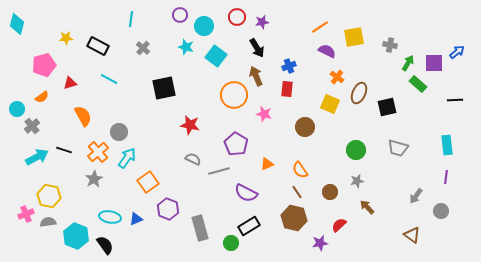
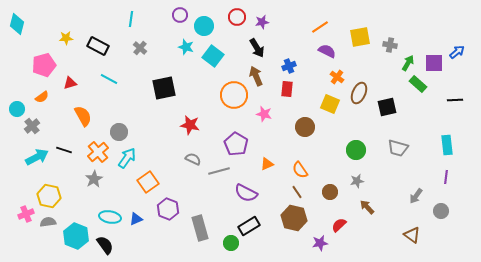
yellow square at (354, 37): moved 6 px right
gray cross at (143, 48): moved 3 px left
cyan square at (216, 56): moved 3 px left
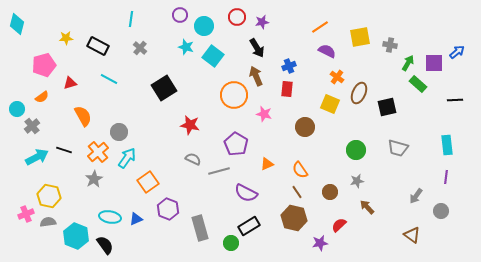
black square at (164, 88): rotated 20 degrees counterclockwise
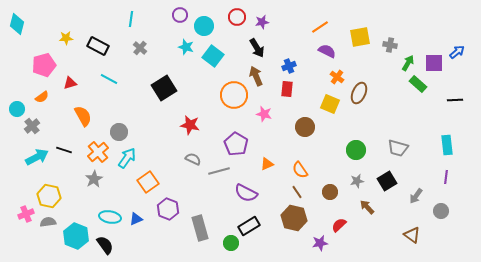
black square at (387, 107): moved 74 px down; rotated 18 degrees counterclockwise
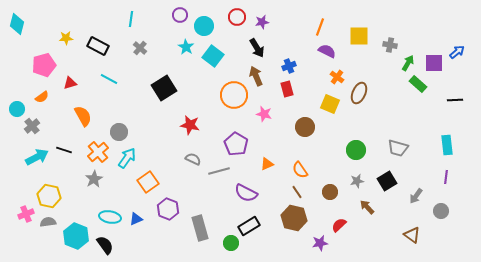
orange line at (320, 27): rotated 36 degrees counterclockwise
yellow square at (360, 37): moved 1 px left, 1 px up; rotated 10 degrees clockwise
cyan star at (186, 47): rotated 14 degrees clockwise
red rectangle at (287, 89): rotated 21 degrees counterclockwise
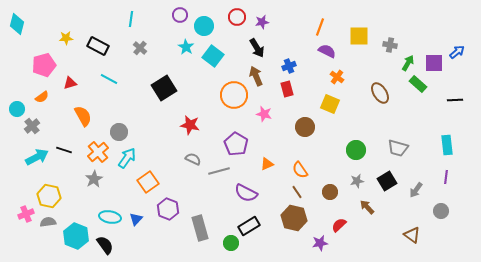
brown ellipse at (359, 93): moved 21 px right; rotated 55 degrees counterclockwise
gray arrow at (416, 196): moved 6 px up
blue triangle at (136, 219): rotated 24 degrees counterclockwise
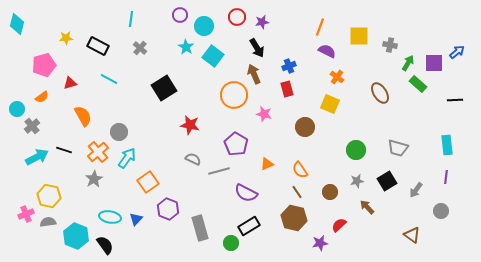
brown arrow at (256, 76): moved 2 px left, 2 px up
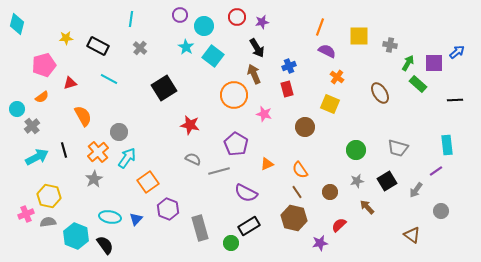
black line at (64, 150): rotated 56 degrees clockwise
purple line at (446, 177): moved 10 px left, 6 px up; rotated 48 degrees clockwise
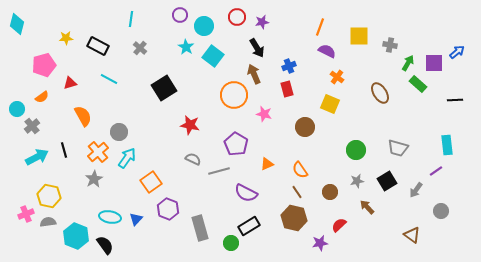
orange square at (148, 182): moved 3 px right
